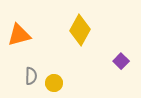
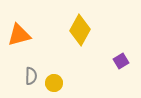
purple square: rotated 14 degrees clockwise
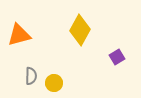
purple square: moved 4 px left, 4 px up
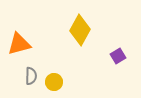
orange triangle: moved 9 px down
purple square: moved 1 px right, 1 px up
yellow circle: moved 1 px up
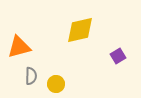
yellow diamond: rotated 48 degrees clockwise
orange triangle: moved 3 px down
yellow circle: moved 2 px right, 2 px down
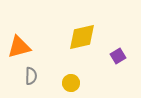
yellow diamond: moved 2 px right, 7 px down
yellow circle: moved 15 px right, 1 px up
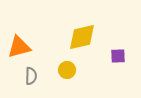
purple square: rotated 28 degrees clockwise
yellow circle: moved 4 px left, 13 px up
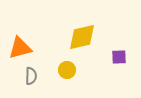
orange triangle: moved 1 px right, 1 px down
purple square: moved 1 px right, 1 px down
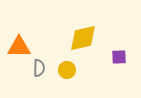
yellow diamond: moved 1 px right, 1 px down
orange triangle: moved 1 px left, 1 px up; rotated 15 degrees clockwise
gray semicircle: moved 8 px right, 8 px up
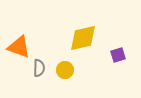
orange triangle: rotated 20 degrees clockwise
purple square: moved 1 px left, 2 px up; rotated 14 degrees counterclockwise
yellow circle: moved 2 px left
